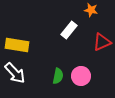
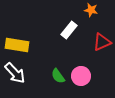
green semicircle: rotated 133 degrees clockwise
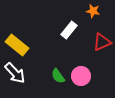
orange star: moved 2 px right, 1 px down
yellow rectangle: rotated 30 degrees clockwise
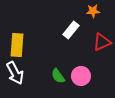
orange star: rotated 16 degrees counterclockwise
white rectangle: moved 2 px right
yellow rectangle: rotated 55 degrees clockwise
white arrow: rotated 15 degrees clockwise
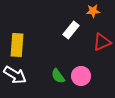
white arrow: moved 2 px down; rotated 30 degrees counterclockwise
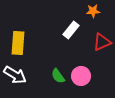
yellow rectangle: moved 1 px right, 2 px up
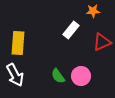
white arrow: rotated 30 degrees clockwise
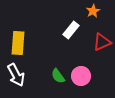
orange star: rotated 24 degrees counterclockwise
white arrow: moved 1 px right
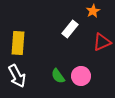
white rectangle: moved 1 px left, 1 px up
white arrow: moved 1 px right, 1 px down
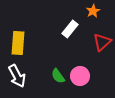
red triangle: rotated 18 degrees counterclockwise
pink circle: moved 1 px left
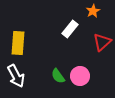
white arrow: moved 1 px left
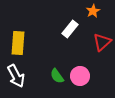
green semicircle: moved 1 px left
